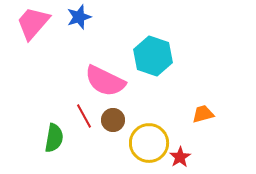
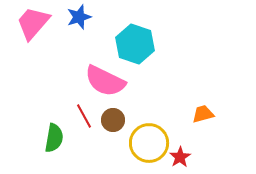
cyan hexagon: moved 18 px left, 12 px up
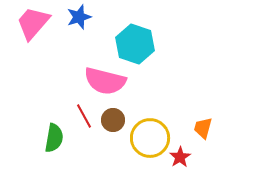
pink semicircle: rotated 12 degrees counterclockwise
orange trapezoid: moved 14 px down; rotated 60 degrees counterclockwise
yellow circle: moved 1 px right, 5 px up
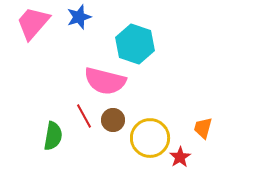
green semicircle: moved 1 px left, 2 px up
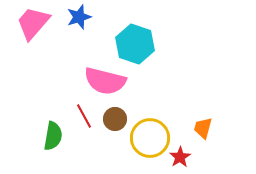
brown circle: moved 2 px right, 1 px up
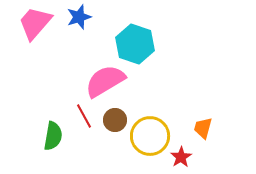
pink trapezoid: moved 2 px right
pink semicircle: rotated 135 degrees clockwise
brown circle: moved 1 px down
yellow circle: moved 2 px up
red star: moved 1 px right
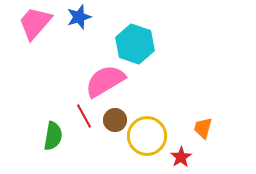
yellow circle: moved 3 px left
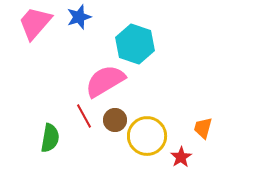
green semicircle: moved 3 px left, 2 px down
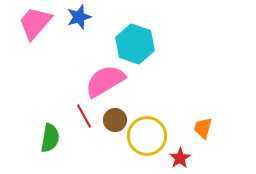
red star: moved 1 px left, 1 px down
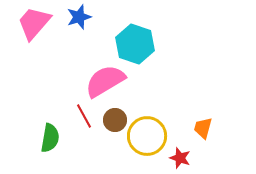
pink trapezoid: moved 1 px left
red star: rotated 20 degrees counterclockwise
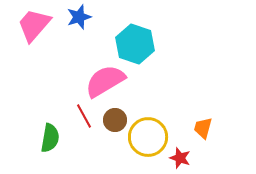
pink trapezoid: moved 2 px down
yellow circle: moved 1 px right, 1 px down
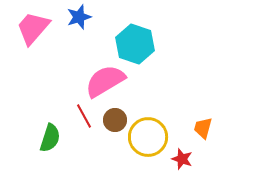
pink trapezoid: moved 1 px left, 3 px down
green semicircle: rotated 8 degrees clockwise
red star: moved 2 px right, 1 px down
